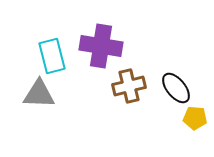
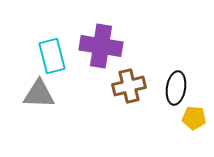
black ellipse: rotated 48 degrees clockwise
yellow pentagon: moved 1 px left
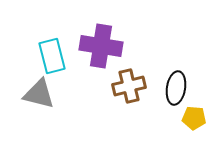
gray triangle: rotated 12 degrees clockwise
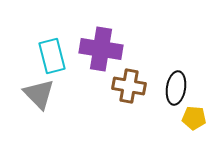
purple cross: moved 3 px down
brown cross: rotated 24 degrees clockwise
gray triangle: rotated 32 degrees clockwise
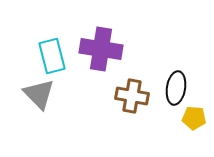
brown cross: moved 3 px right, 10 px down
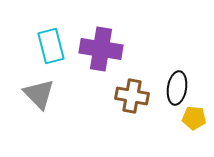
cyan rectangle: moved 1 px left, 10 px up
black ellipse: moved 1 px right
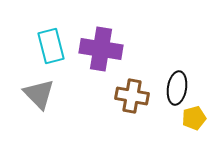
yellow pentagon: rotated 20 degrees counterclockwise
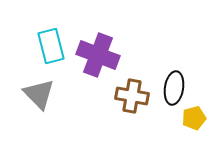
purple cross: moved 3 px left, 6 px down; rotated 12 degrees clockwise
black ellipse: moved 3 px left
